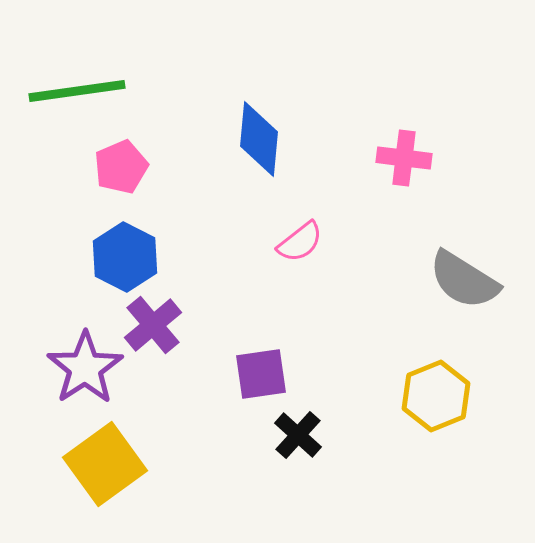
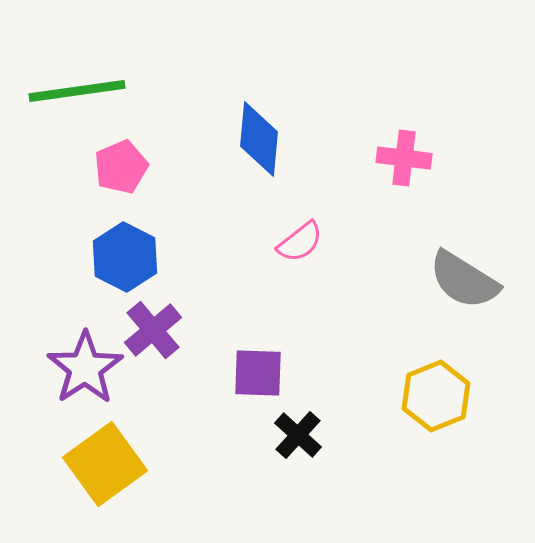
purple cross: moved 5 px down
purple square: moved 3 px left, 1 px up; rotated 10 degrees clockwise
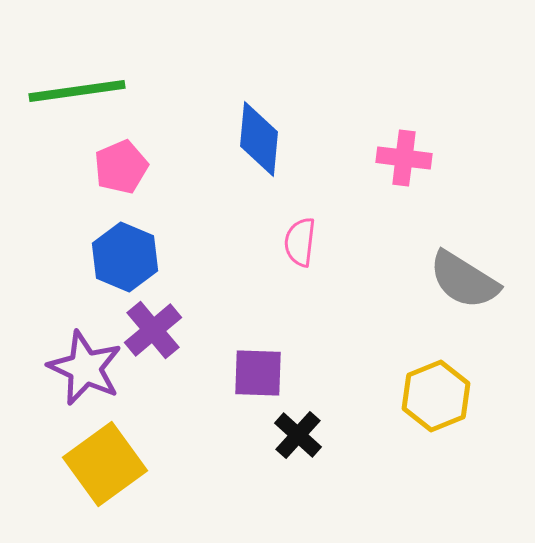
pink semicircle: rotated 135 degrees clockwise
blue hexagon: rotated 4 degrees counterclockwise
purple star: rotated 14 degrees counterclockwise
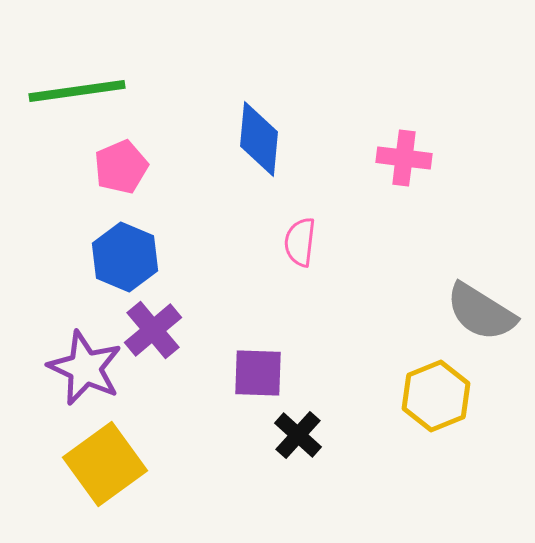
gray semicircle: moved 17 px right, 32 px down
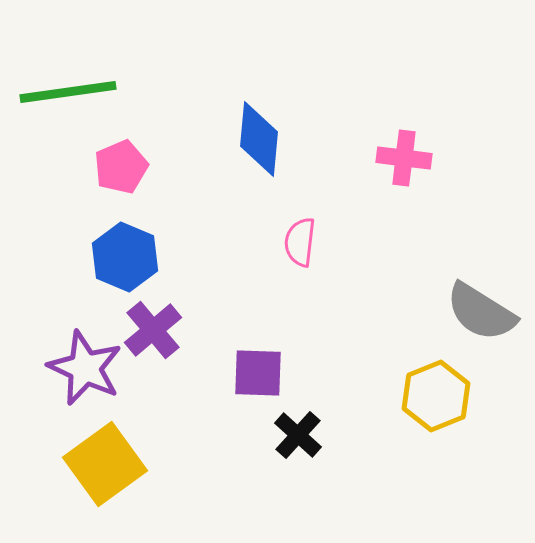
green line: moved 9 px left, 1 px down
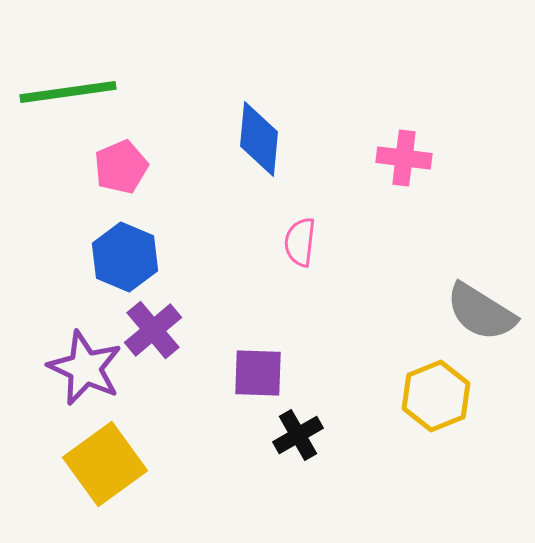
black cross: rotated 18 degrees clockwise
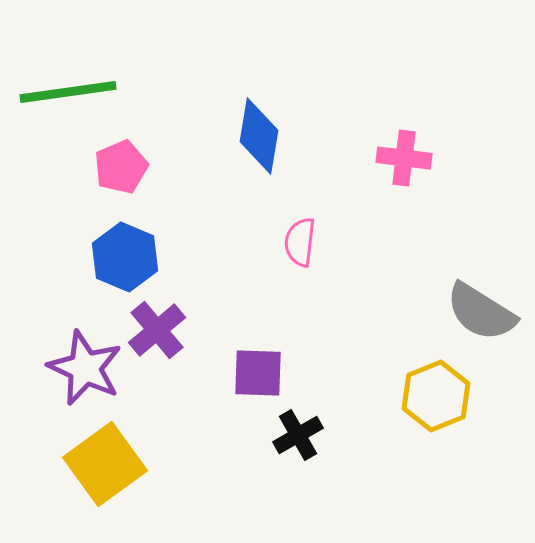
blue diamond: moved 3 px up; rotated 4 degrees clockwise
purple cross: moved 4 px right
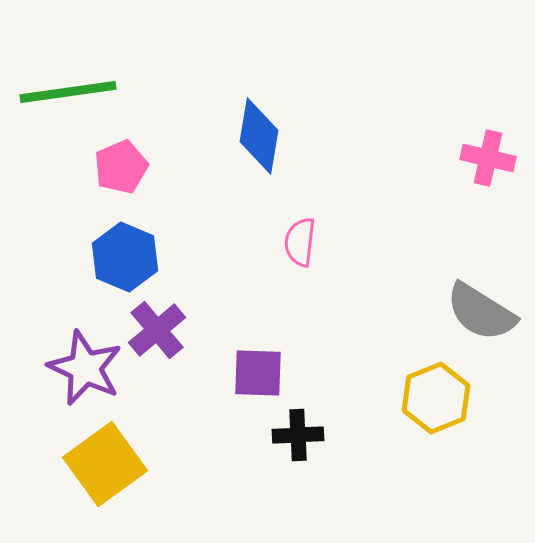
pink cross: moved 84 px right; rotated 6 degrees clockwise
yellow hexagon: moved 2 px down
black cross: rotated 27 degrees clockwise
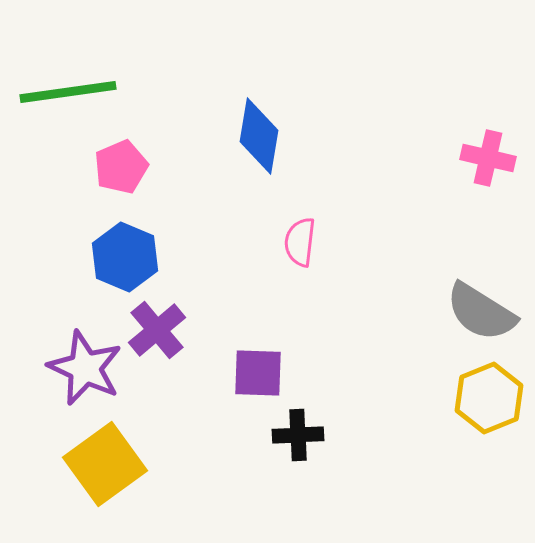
yellow hexagon: moved 53 px right
